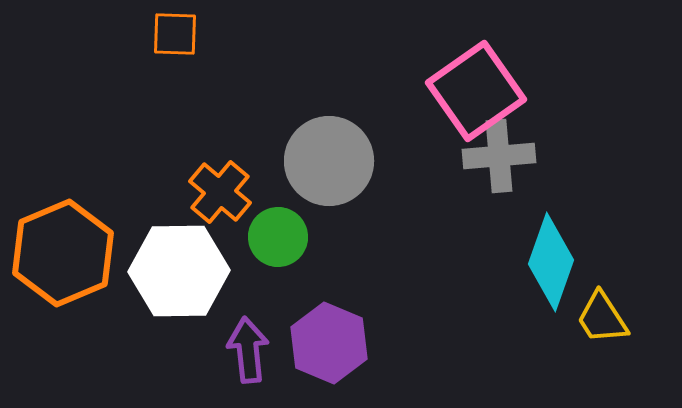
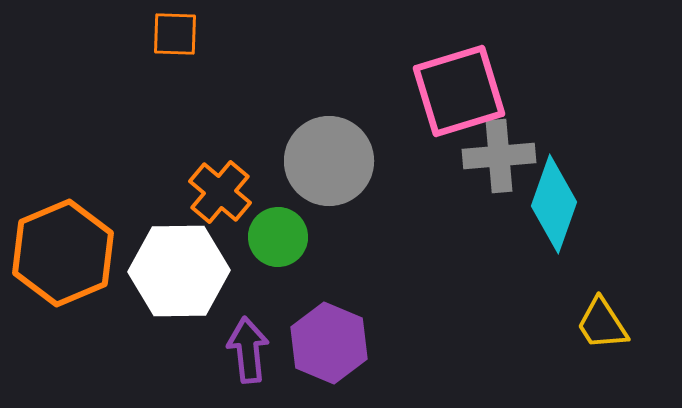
pink square: moved 17 px left; rotated 18 degrees clockwise
cyan diamond: moved 3 px right, 58 px up
yellow trapezoid: moved 6 px down
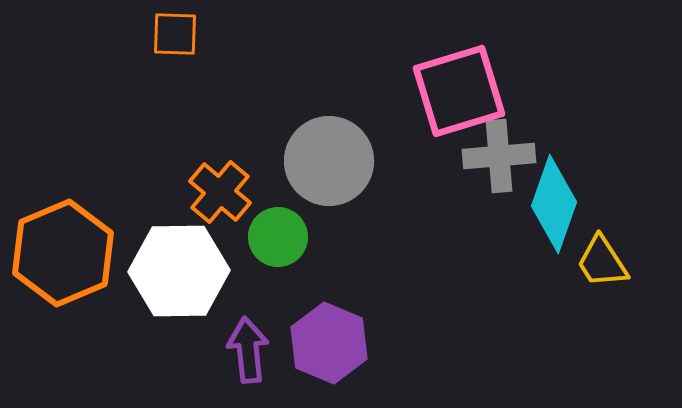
yellow trapezoid: moved 62 px up
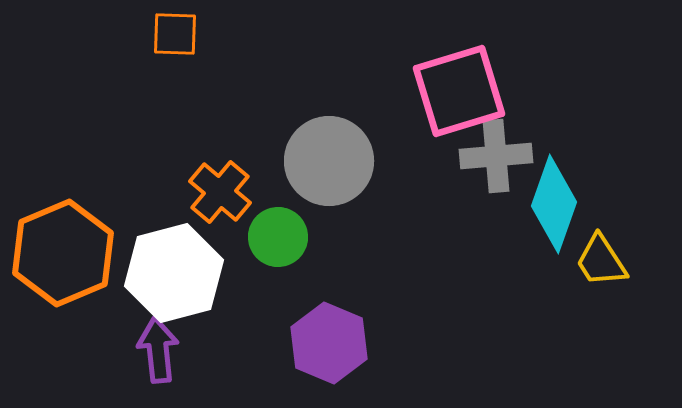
gray cross: moved 3 px left
yellow trapezoid: moved 1 px left, 1 px up
white hexagon: moved 5 px left, 2 px down; rotated 14 degrees counterclockwise
purple arrow: moved 90 px left
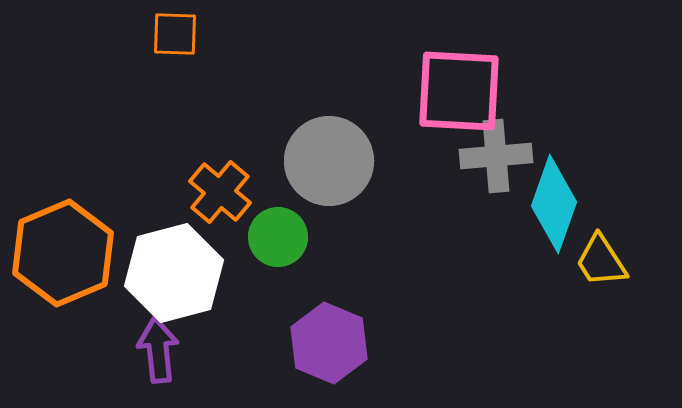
pink square: rotated 20 degrees clockwise
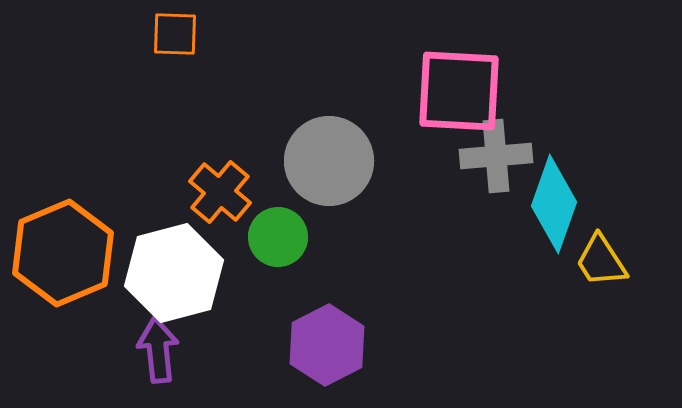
purple hexagon: moved 2 px left, 2 px down; rotated 10 degrees clockwise
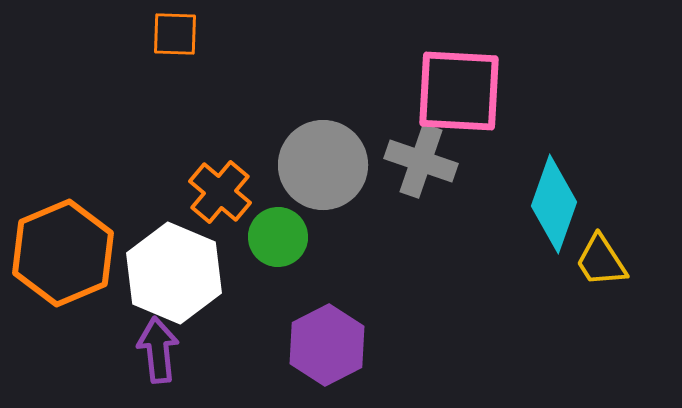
gray cross: moved 75 px left, 5 px down; rotated 24 degrees clockwise
gray circle: moved 6 px left, 4 px down
white hexagon: rotated 22 degrees counterclockwise
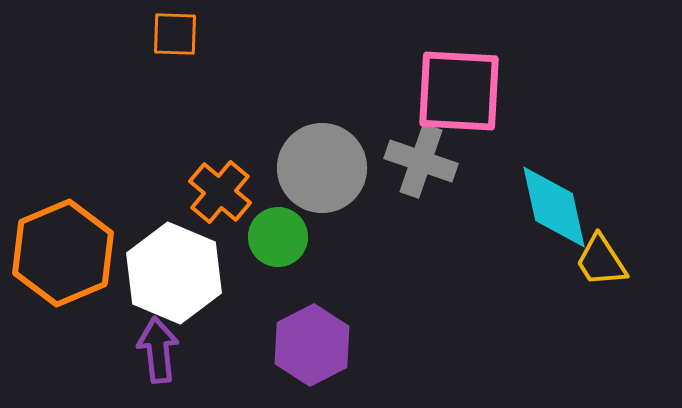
gray circle: moved 1 px left, 3 px down
cyan diamond: moved 3 px down; rotated 32 degrees counterclockwise
purple hexagon: moved 15 px left
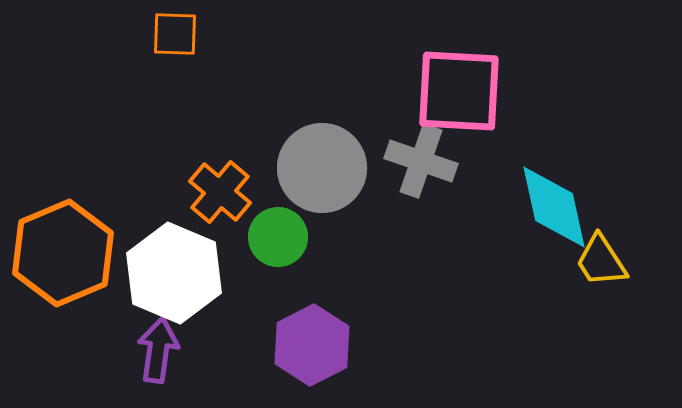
purple arrow: rotated 14 degrees clockwise
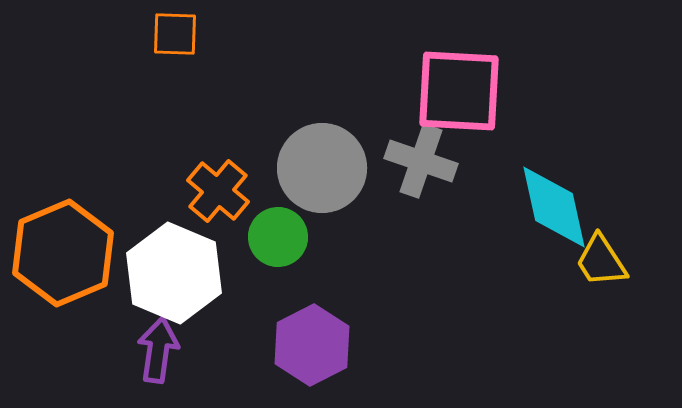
orange cross: moved 2 px left, 1 px up
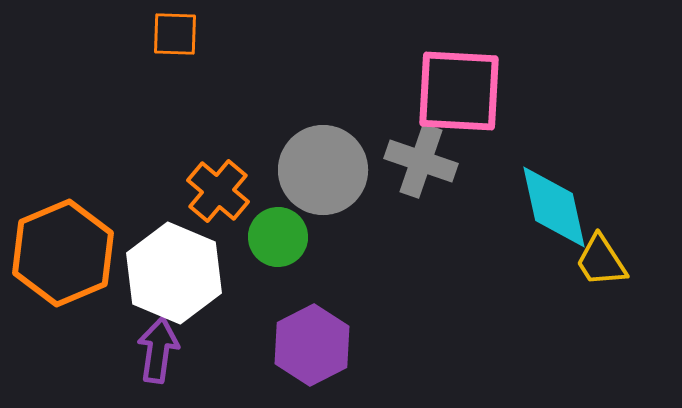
gray circle: moved 1 px right, 2 px down
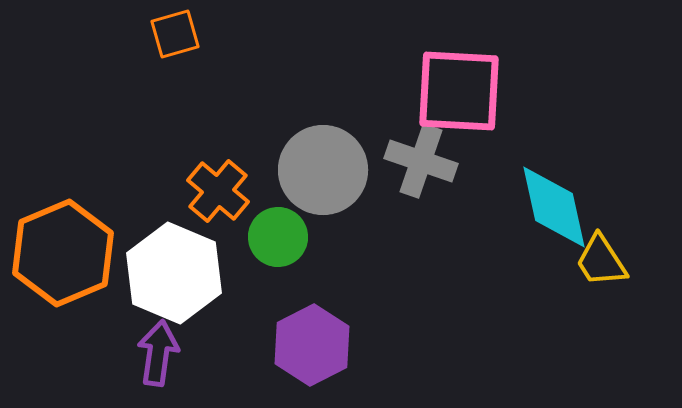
orange square: rotated 18 degrees counterclockwise
purple arrow: moved 3 px down
